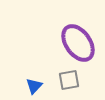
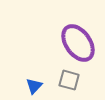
gray square: rotated 25 degrees clockwise
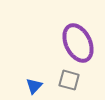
purple ellipse: rotated 9 degrees clockwise
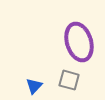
purple ellipse: moved 1 px right, 1 px up; rotated 9 degrees clockwise
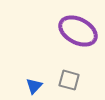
purple ellipse: moved 1 px left, 11 px up; rotated 45 degrees counterclockwise
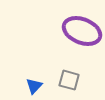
purple ellipse: moved 4 px right; rotated 6 degrees counterclockwise
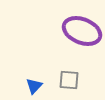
gray square: rotated 10 degrees counterclockwise
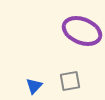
gray square: moved 1 px right, 1 px down; rotated 15 degrees counterclockwise
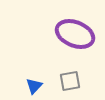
purple ellipse: moved 7 px left, 3 px down
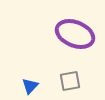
blue triangle: moved 4 px left
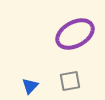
purple ellipse: rotated 51 degrees counterclockwise
